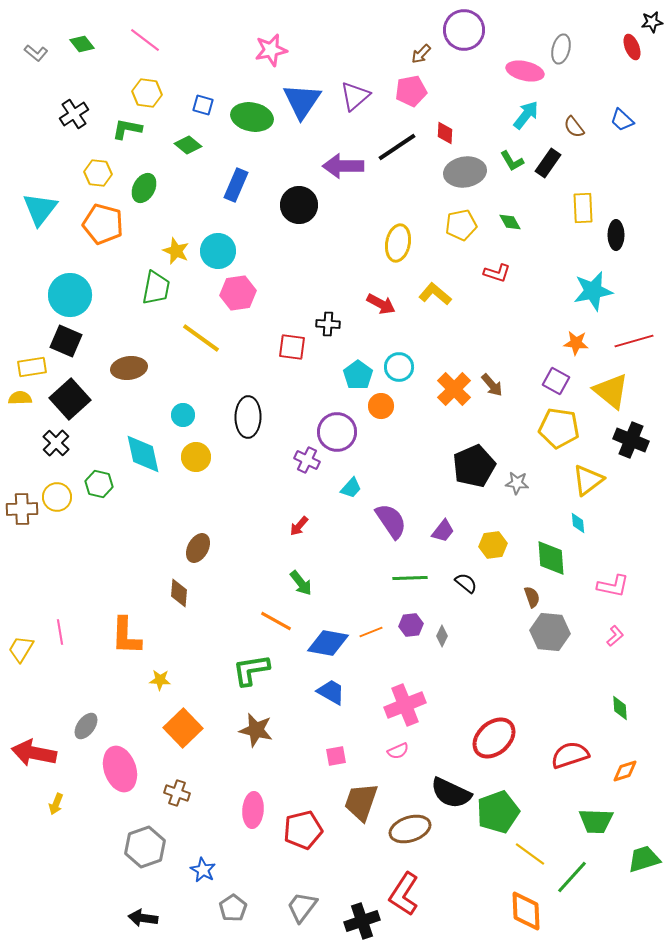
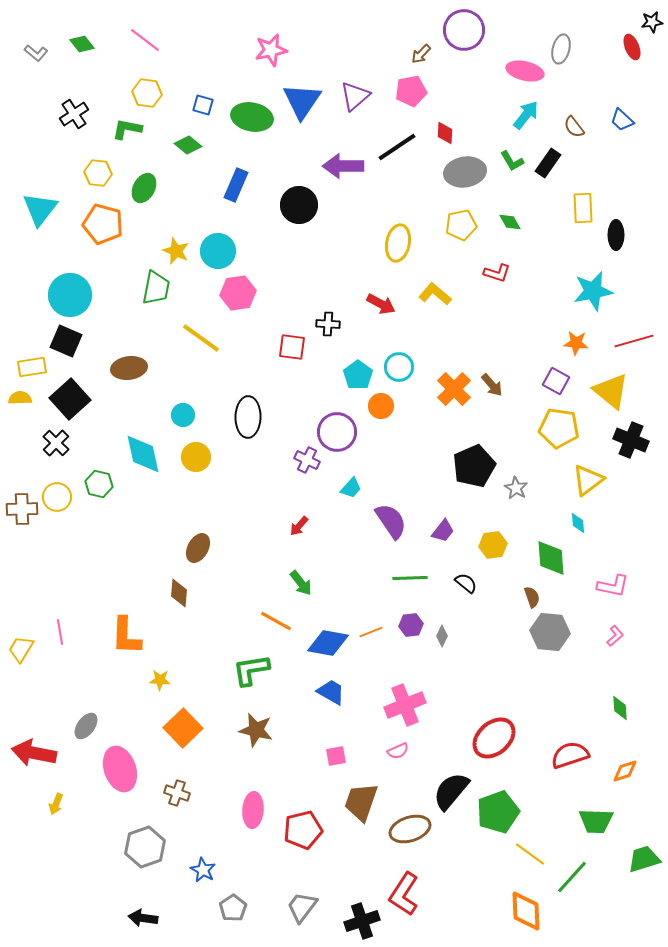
gray star at (517, 483): moved 1 px left, 5 px down; rotated 25 degrees clockwise
black semicircle at (451, 793): moved 2 px up; rotated 105 degrees clockwise
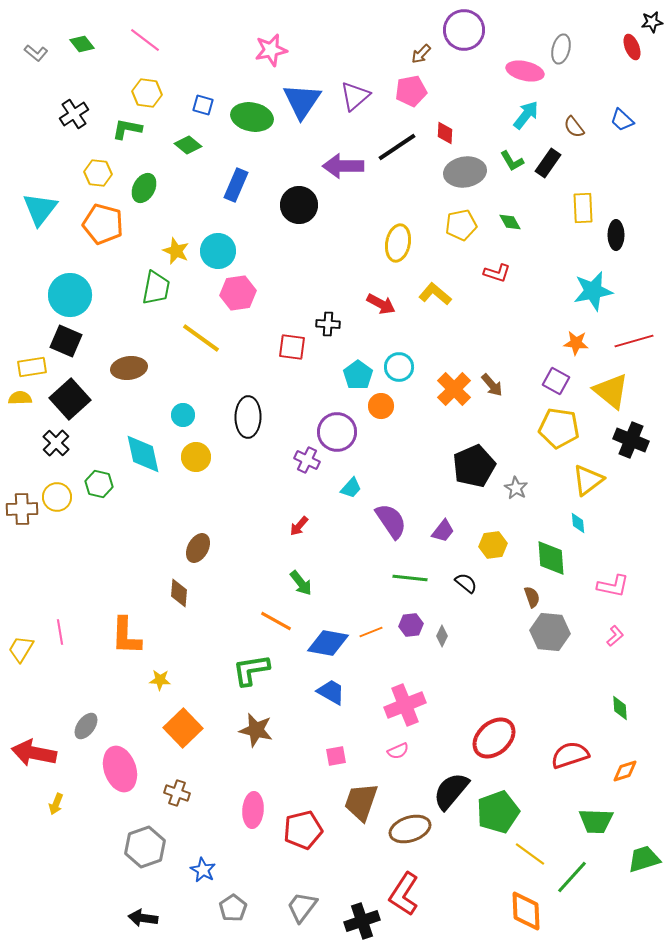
green line at (410, 578): rotated 8 degrees clockwise
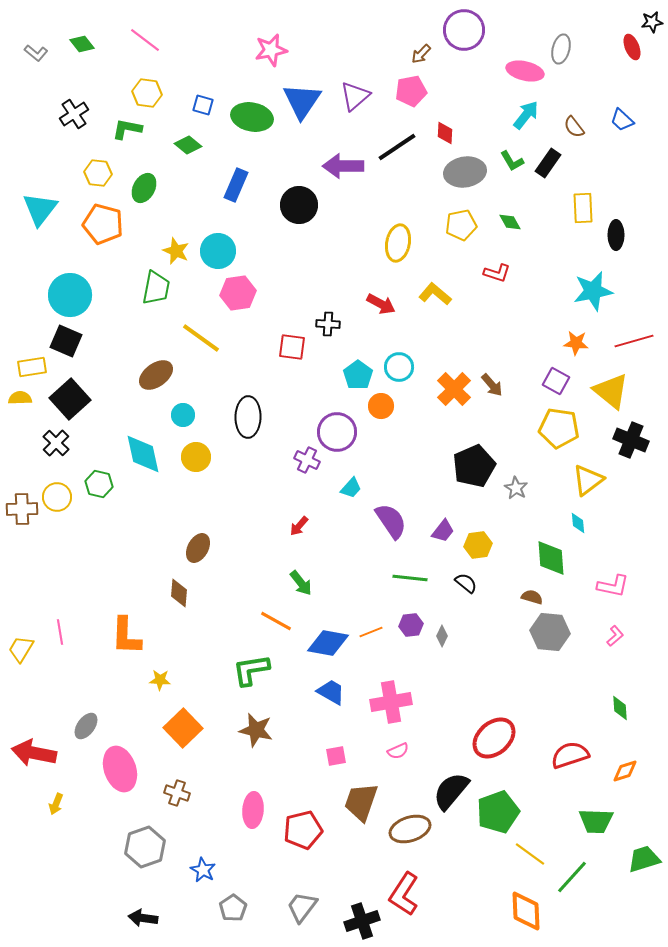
brown ellipse at (129, 368): moved 27 px right, 7 px down; rotated 28 degrees counterclockwise
yellow hexagon at (493, 545): moved 15 px left
brown semicircle at (532, 597): rotated 55 degrees counterclockwise
pink cross at (405, 705): moved 14 px left, 3 px up; rotated 12 degrees clockwise
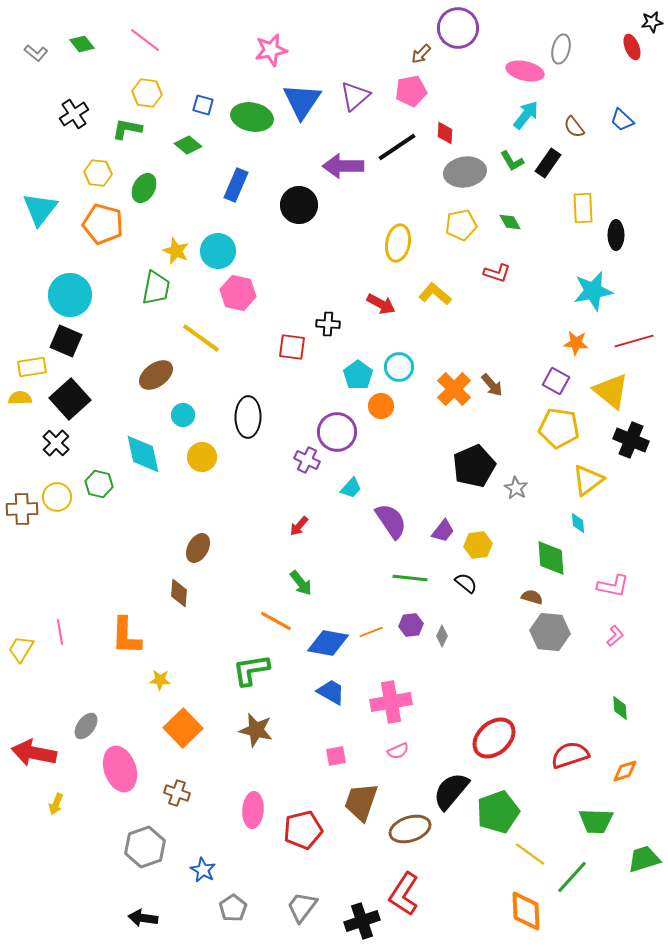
purple circle at (464, 30): moved 6 px left, 2 px up
pink hexagon at (238, 293): rotated 20 degrees clockwise
yellow circle at (196, 457): moved 6 px right
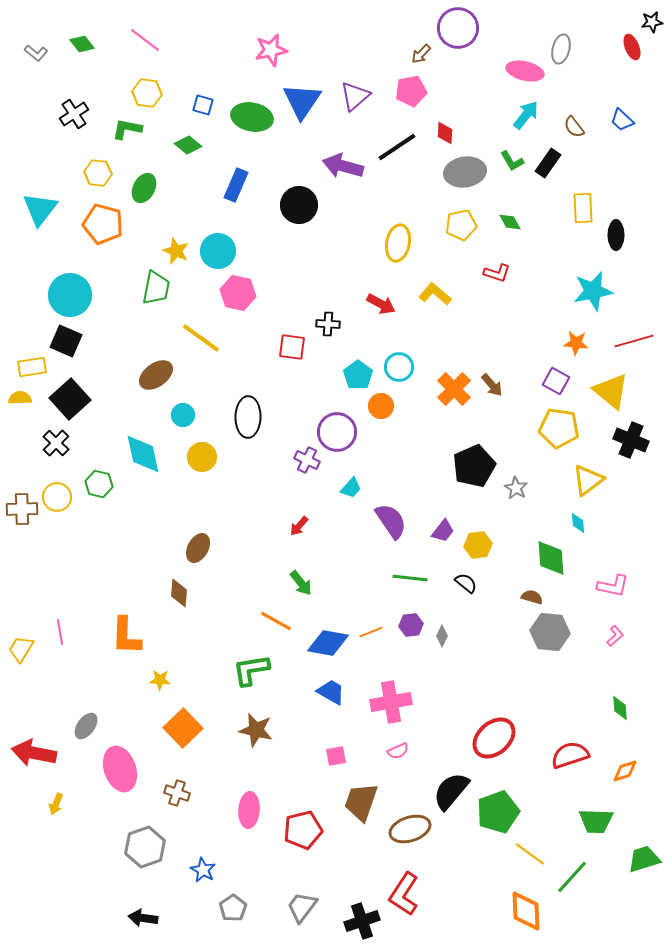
purple arrow at (343, 166): rotated 15 degrees clockwise
pink ellipse at (253, 810): moved 4 px left
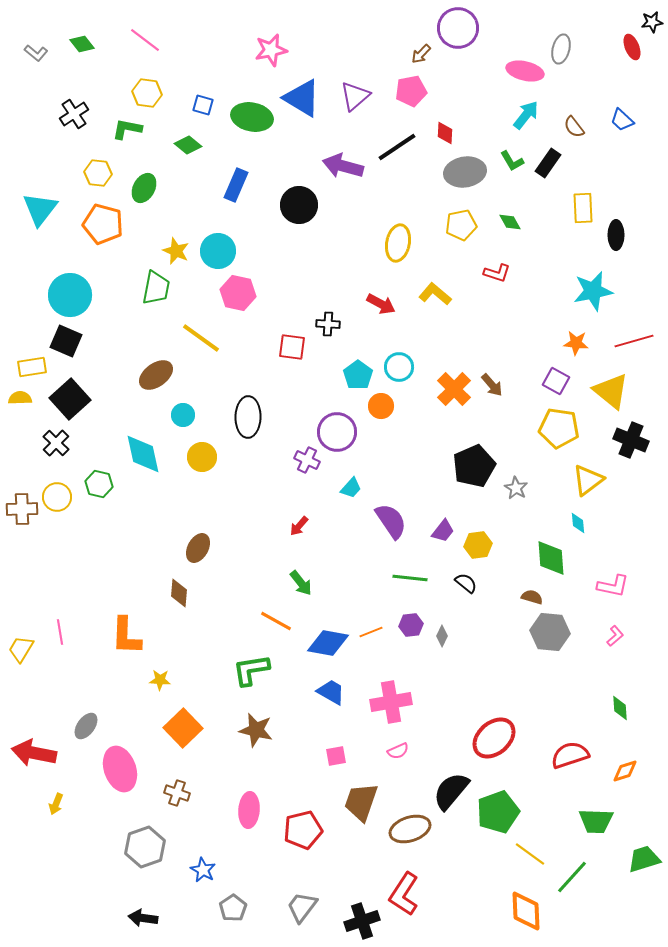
blue triangle at (302, 101): moved 3 px up; rotated 33 degrees counterclockwise
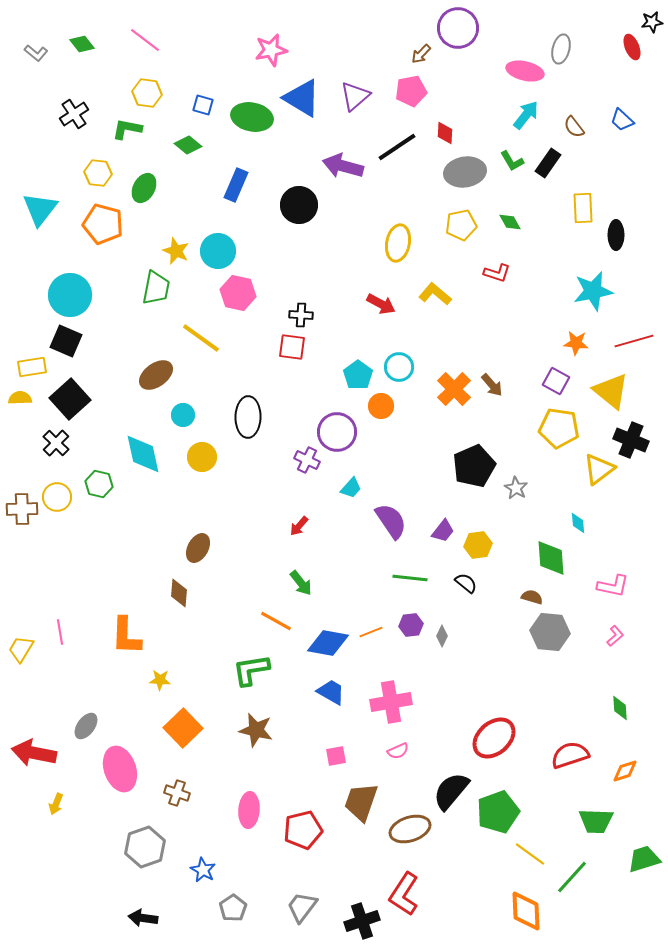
black cross at (328, 324): moved 27 px left, 9 px up
yellow triangle at (588, 480): moved 11 px right, 11 px up
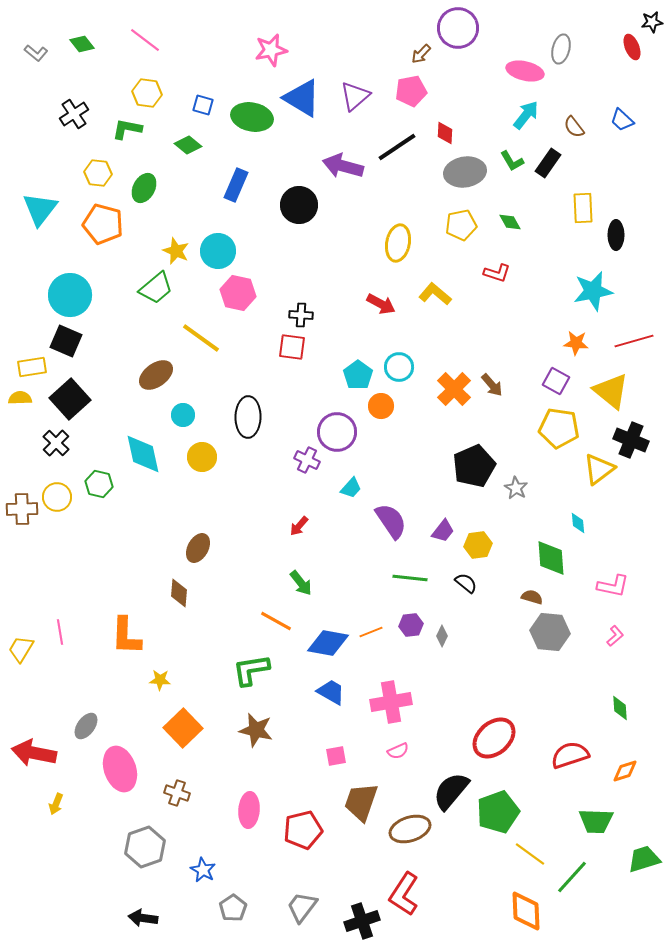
green trapezoid at (156, 288): rotated 39 degrees clockwise
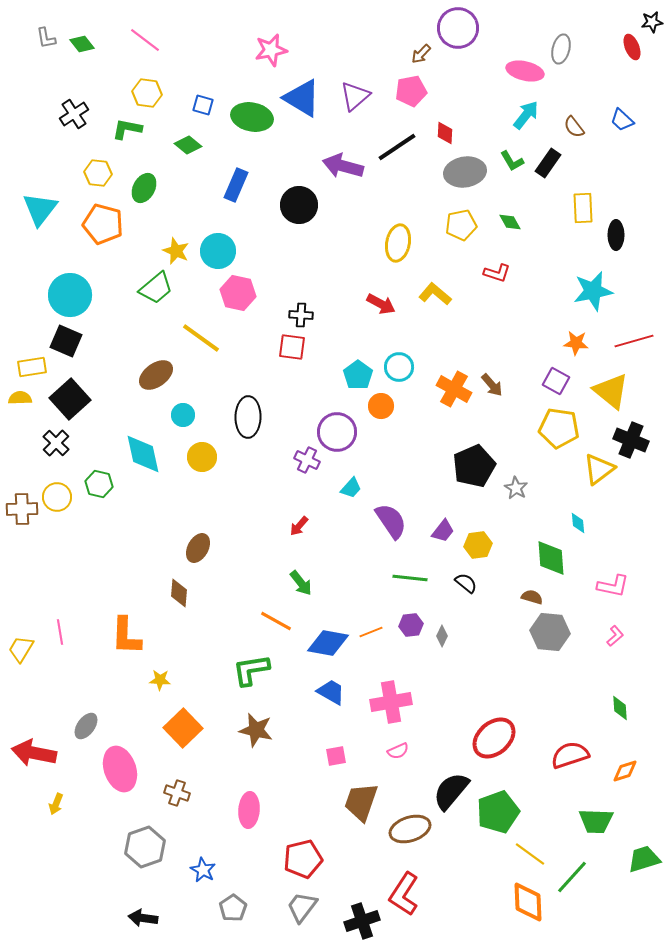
gray L-shape at (36, 53): moved 10 px right, 15 px up; rotated 40 degrees clockwise
orange cross at (454, 389): rotated 16 degrees counterclockwise
red pentagon at (303, 830): moved 29 px down
orange diamond at (526, 911): moved 2 px right, 9 px up
